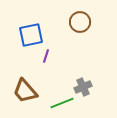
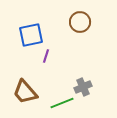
brown trapezoid: moved 1 px down
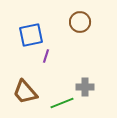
gray cross: moved 2 px right; rotated 24 degrees clockwise
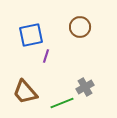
brown circle: moved 5 px down
gray cross: rotated 30 degrees counterclockwise
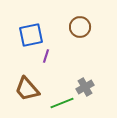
brown trapezoid: moved 2 px right, 3 px up
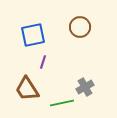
blue square: moved 2 px right
purple line: moved 3 px left, 6 px down
brown trapezoid: rotated 8 degrees clockwise
green line: rotated 10 degrees clockwise
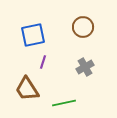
brown circle: moved 3 px right
gray cross: moved 20 px up
green line: moved 2 px right
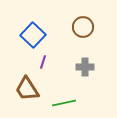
blue square: rotated 35 degrees counterclockwise
gray cross: rotated 30 degrees clockwise
